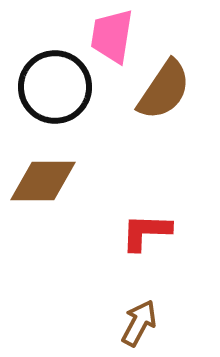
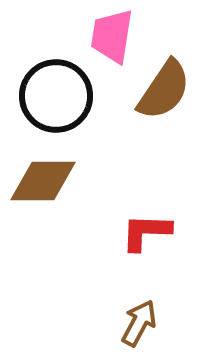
black circle: moved 1 px right, 9 px down
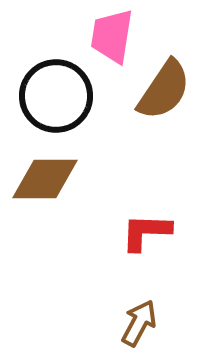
brown diamond: moved 2 px right, 2 px up
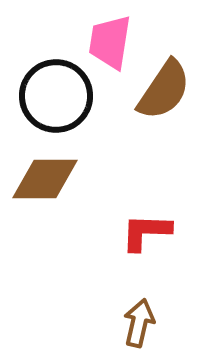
pink trapezoid: moved 2 px left, 6 px down
brown arrow: rotated 15 degrees counterclockwise
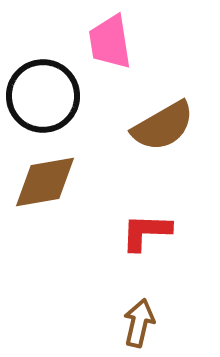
pink trapezoid: rotated 18 degrees counterclockwise
brown semicircle: moved 1 px left, 36 px down; rotated 26 degrees clockwise
black circle: moved 13 px left
brown diamond: moved 3 px down; rotated 10 degrees counterclockwise
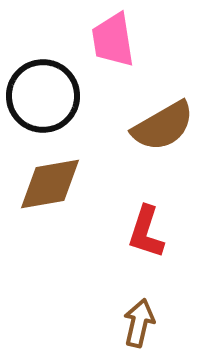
pink trapezoid: moved 3 px right, 2 px up
brown diamond: moved 5 px right, 2 px down
red L-shape: rotated 74 degrees counterclockwise
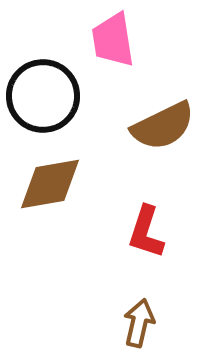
brown semicircle: rotated 4 degrees clockwise
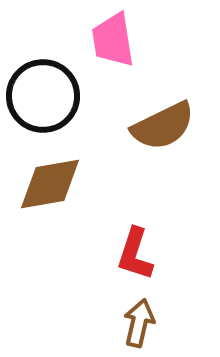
red L-shape: moved 11 px left, 22 px down
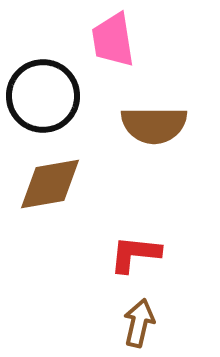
brown semicircle: moved 9 px left, 1 px up; rotated 26 degrees clockwise
red L-shape: rotated 78 degrees clockwise
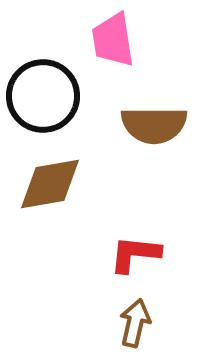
brown arrow: moved 4 px left
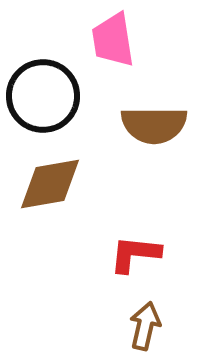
brown arrow: moved 10 px right, 3 px down
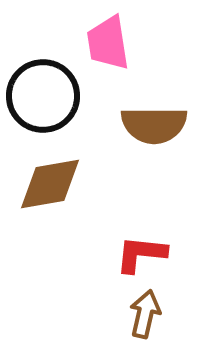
pink trapezoid: moved 5 px left, 3 px down
red L-shape: moved 6 px right
brown arrow: moved 12 px up
